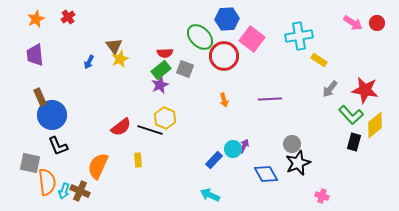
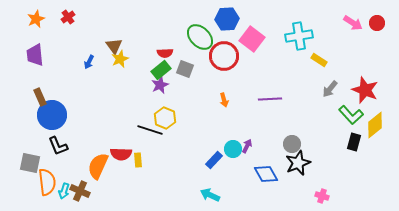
red star at (365, 90): rotated 12 degrees clockwise
red semicircle at (121, 127): moved 27 px down; rotated 40 degrees clockwise
purple arrow at (244, 146): moved 3 px right
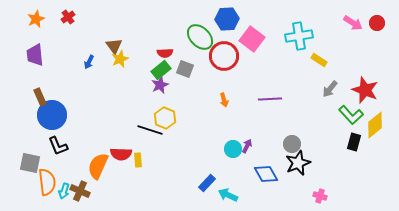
blue rectangle at (214, 160): moved 7 px left, 23 px down
cyan arrow at (210, 195): moved 18 px right
pink cross at (322, 196): moved 2 px left
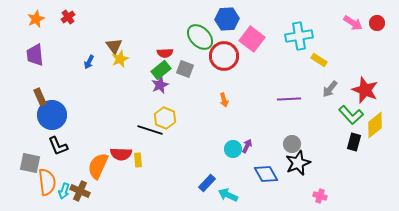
purple line at (270, 99): moved 19 px right
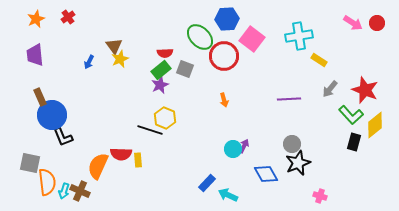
black L-shape at (58, 146): moved 5 px right, 9 px up
purple arrow at (247, 146): moved 3 px left
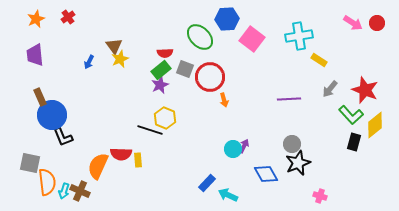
red circle at (224, 56): moved 14 px left, 21 px down
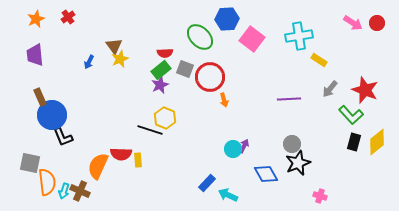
yellow diamond at (375, 125): moved 2 px right, 17 px down
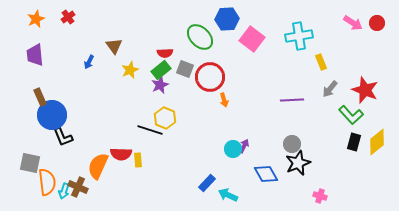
yellow star at (120, 59): moved 10 px right, 11 px down
yellow rectangle at (319, 60): moved 2 px right, 2 px down; rotated 35 degrees clockwise
purple line at (289, 99): moved 3 px right, 1 px down
brown cross at (80, 191): moved 2 px left, 4 px up
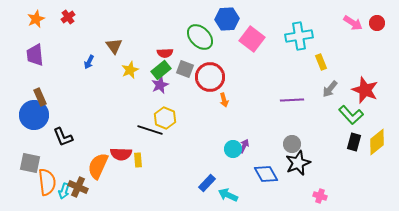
blue circle at (52, 115): moved 18 px left
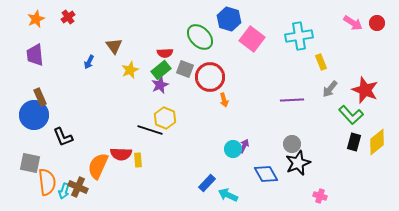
blue hexagon at (227, 19): moved 2 px right; rotated 20 degrees clockwise
